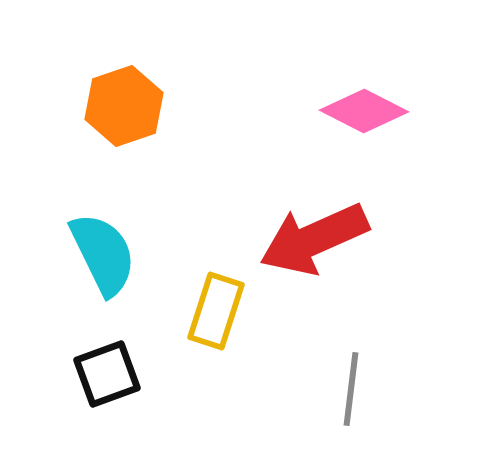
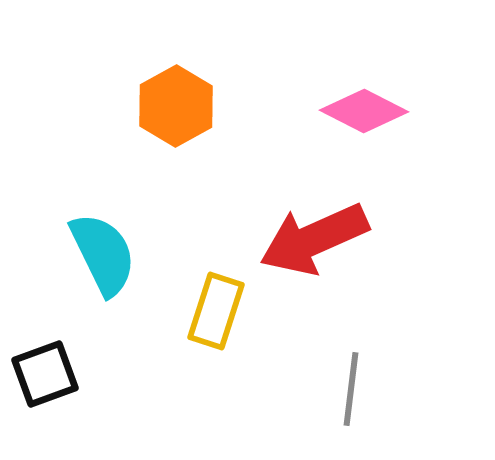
orange hexagon: moved 52 px right; rotated 10 degrees counterclockwise
black square: moved 62 px left
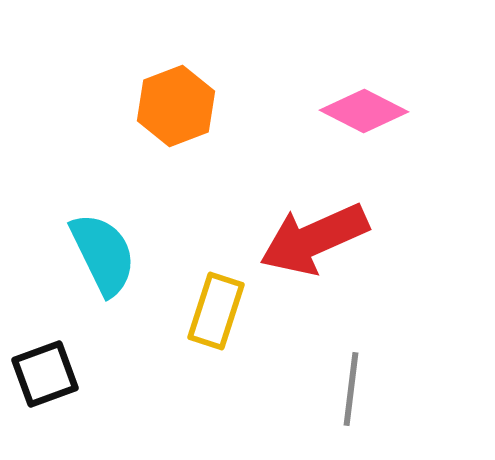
orange hexagon: rotated 8 degrees clockwise
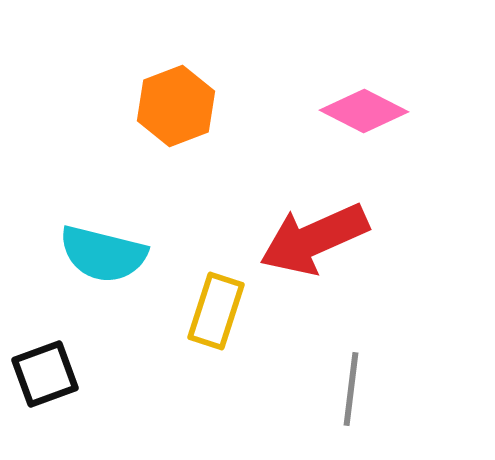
cyan semicircle: rotated 130 degrees clockwise
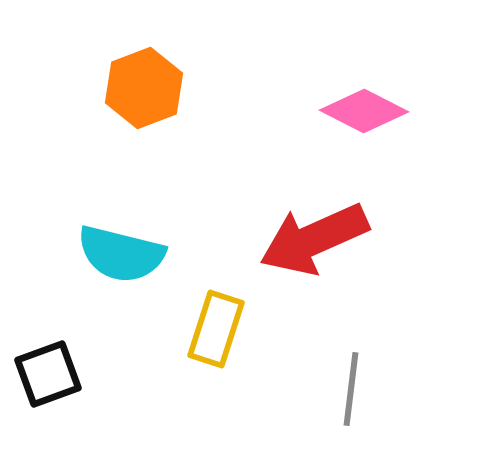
orange hexagon: moved 32 px left, 18 px up
cyan semicircle: moved 18 px right
yellow rectangle: moved 18 px down
black square: moved 3 px right
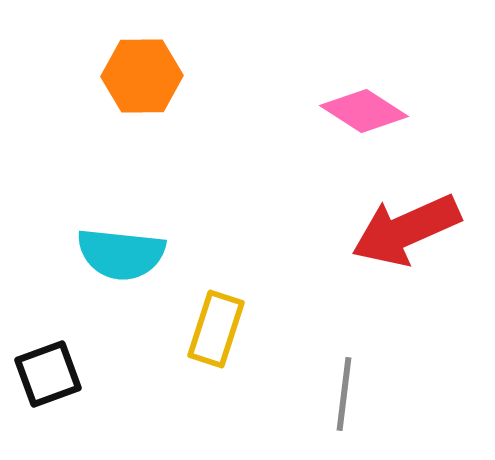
orange hexagon: moved 2 px left, 12 px up; rotated 20 degrees clockwise
pink diamond: rotated 6 degrees clockwise
red arrow: moved 92 px right, 9 px up
cyan semicircle: rotated 8 degrees counterclockwise
gray line: moved 7 px left, 5 px down
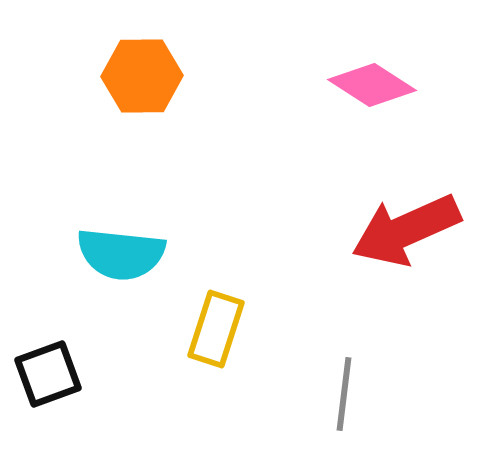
pink diamond: moved 8 px right, 26 px up
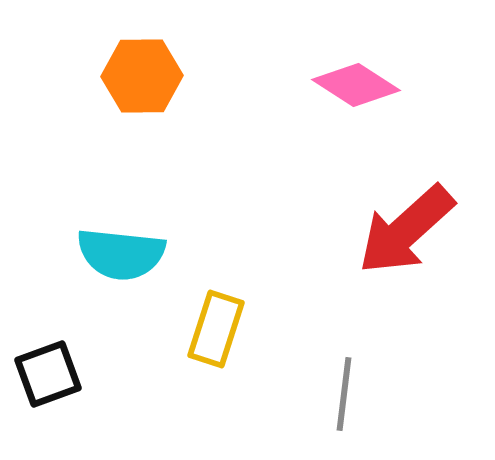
pink diamond: moved 16 px left
red arrow: rotated 18 degrees counterclockwise
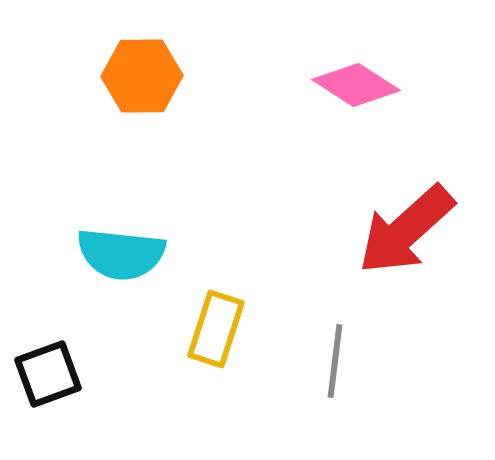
gray line: moved 9 px left, 33 px up
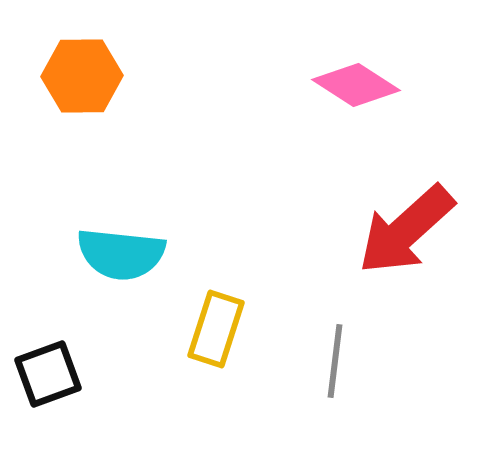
orange hexagon: moved 60 px left
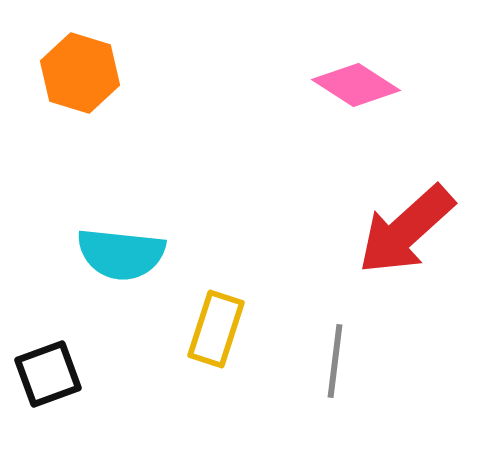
orange hexagon: moved 2 px left, 3 px up; rotated 18 degrees clockwise
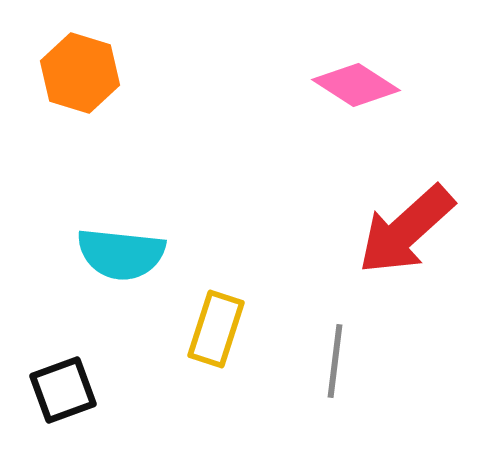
black square: moved 15 px right, 16 px down
